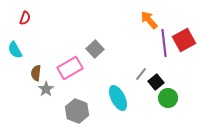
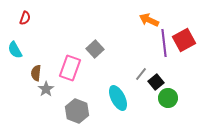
orange arrow: rotated 24 degrees counterclockwise
pink rectangle: rotated 40 degrees counterclockwise
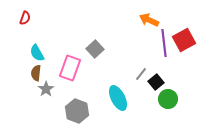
cyan semicircle: moved 22 px right, 3 px down
green circle: moved 1 px down
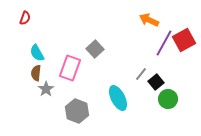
purple line: rotated 36 degrees clockwise
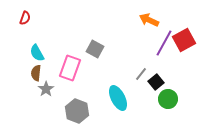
gray square: rotated 18 degrees counterclockwise
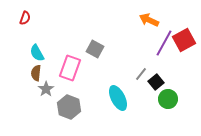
gray hexagon: moved 8 px left, 4 px up
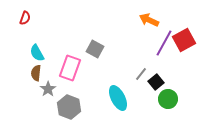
gray star: moved 2 px right
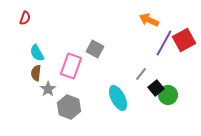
pink rectangle: moved 1 px right, 2 px up
black square: moved 6 px down
green circle: moved 4 px up
